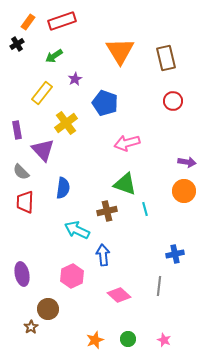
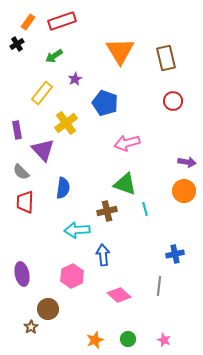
cyan arrow: rotated 30 degrees counterclockwise
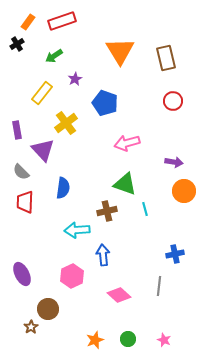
purple arrow: moved 13 px left
purple ellipse: rotated 15 degrees counterclockwise
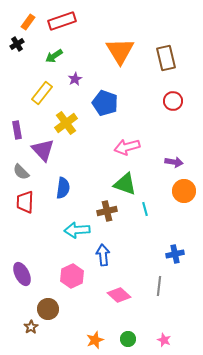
pink arrow: moved 4 px down
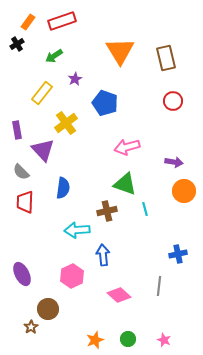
blue cross: moved 3 px right
